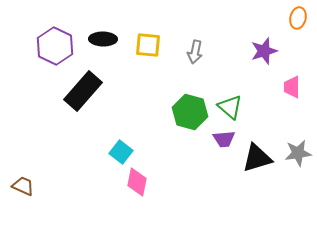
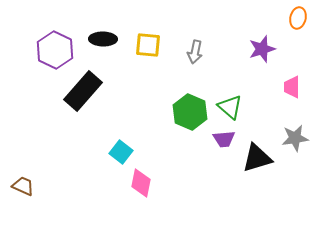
purple hexagon: moved 4 px down
purple star: moved 2 px left, 2 px up
green hexagon: rotated 8 degrees clockwise
gray star: moved 3 px left, 15 px up
pink diamond: moved 4 px right, 1 px down
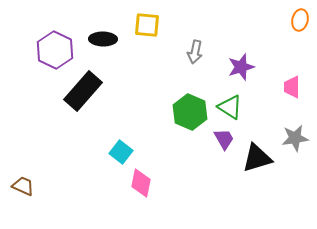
orange ellipse: moved 2 px right, 2 px down
yellow square: moved 1 px left, 20 px up
purple star: moved 21 px left, 18 px down
green triangle: rotated 8 degrees counterclockwise
purple trapezoid: rotated 115 degrees counterclockwise
